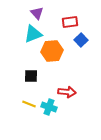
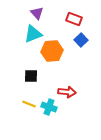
red rectangle: moved 4 px right, 3 px up; rotated 28 degrees clockwise
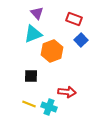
orange hexagon: rotated 15 degrees counterclockwise
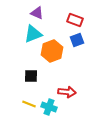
purple triangle: rotated 24 degrees counterclockwise
red rectangle: moved 1 px right, 1 px down
blue square: moved 4 px left; rotated 24 degrees clockwise
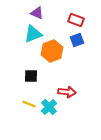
red rectangle: moved 1 px right
cyan cross: rotated 28 degrees clockwise
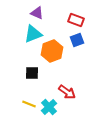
black square: moved 1 px right, 3 px up
red arrow: rotated 30 degrees clockwise
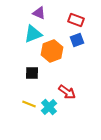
purple triangle: moved 2 px right
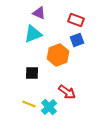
orange hexagon: moved 6 px right, 4 px down
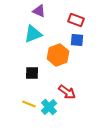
purple triangle: moved 2 px up
blue square: rotated 24 degrees clockwise
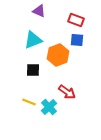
cyan triangle: moved 6 px down
black square: moved 1 px right, 3 px up
yellow line: moved 2 px up
